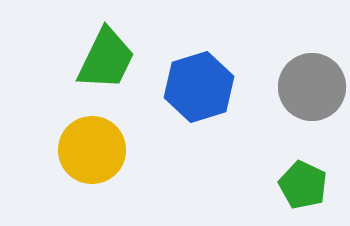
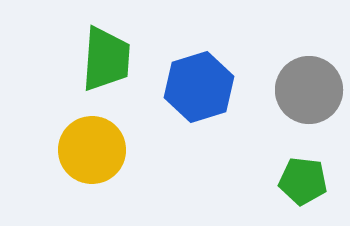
green trapezoid: rotated 22 degrees counterclockwise
gray circle: moved 3 px left, 3 px down
green pentagon: moved 4 px up; rotated 18 degrees counterclockwise
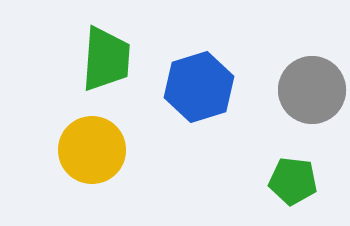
gray circle: moved 3 px right
green pentagon: moved 10 px left
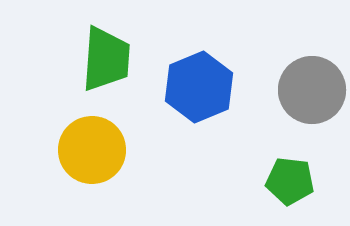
blue hexagon: rotated 6 degrees counterclockwise
green pentagon: moved 3 px left
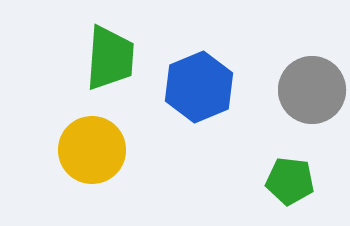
green trapezoid: moved 4 px right, 1 px up
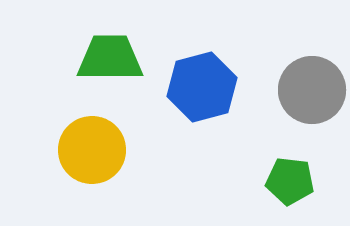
green trapezoid: rotated 94 degrees counterclockwise
blue hexagon: moved 3 px right; rotated 8 degrees clockwise
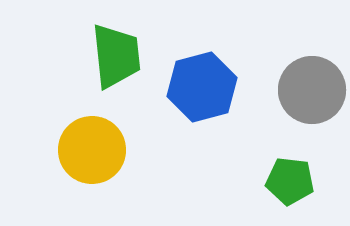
green trapezoid: moved 6 px right, 2 px up; rotated 84 degrees clockwise
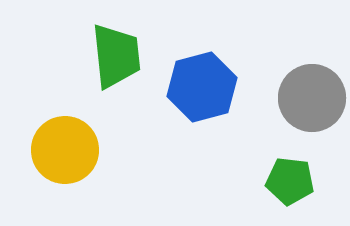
gray circle: moved 8 px down
yellow circle: moved 27 px left
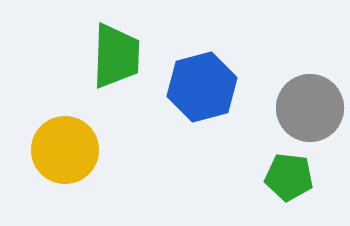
green trapezoid: rotated 8 degrees clockwise
gray circle: moved 2 px left, 10 px down
green pentagon: moved 1 px left, 4 px up
